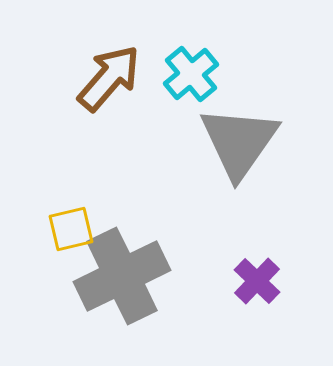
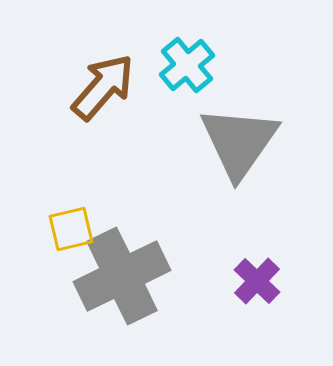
cyan cross: moved 4 px left, 9 px up
brown arrow: moved 6 px left, 9 px down
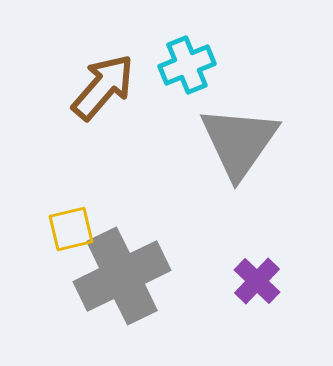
cyan cross: rotated 18 degrees clockwise
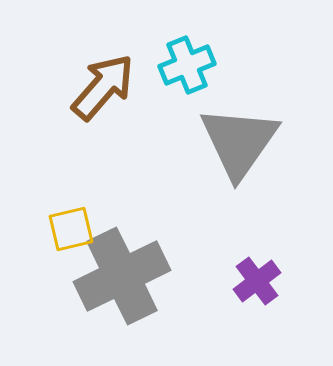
purple cross: rotated 9 degrees clockwise
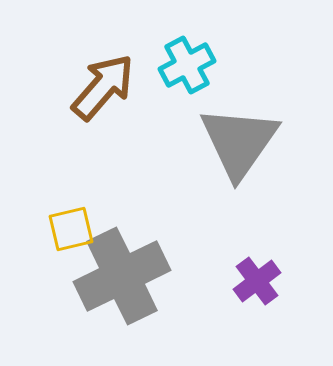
cyan cross: rotated 6 degrees counterclockwise
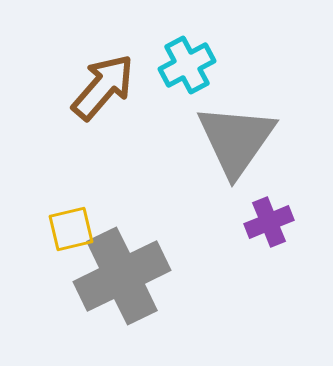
gray triangle: moved 3 px left, 2 px up
purple cross: moved 12 px right, 59 px up; rotated 15 degrees clockwise
